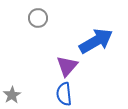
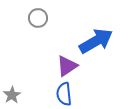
purple triangle: rotated 15 degrees clockwise
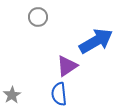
gray circle: moved 1 px up
blue semicircle: moved 5 px left
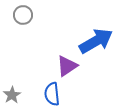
gray circle: moved 15 px left, 2 px up
blue semicircle: moved 7 px left
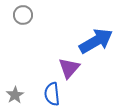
purple triangle: moved 2 px right, 2 px down; rotated 15 degrees counterclockwise
gray star: moved 3 px right
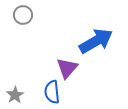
purple triangle: moved 2 px left
blue semicircle: moved 2 px up
